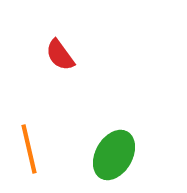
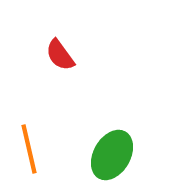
green ellipse: moved 2 px left
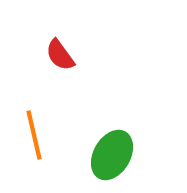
orange line: moved 5 px right, 14 px up
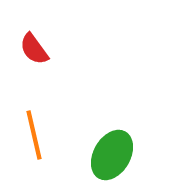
red semicircle: moved 26 px left, 6 px up
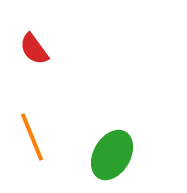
orange line: moved 2 px left, 2 px down; rotated 9 degrees counterclockwise
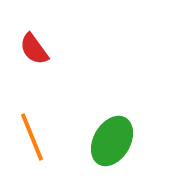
green ellipse: moved 14 px up
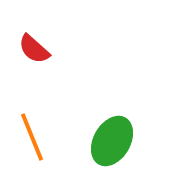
red semicircle: rotated 12 degrees counterclockwise
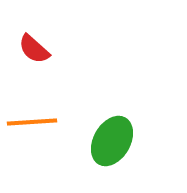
orange line: moved 15 px up; rotated 72 degrees counterclockwise
